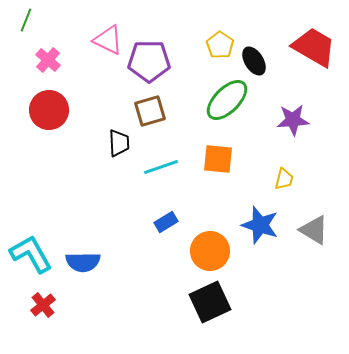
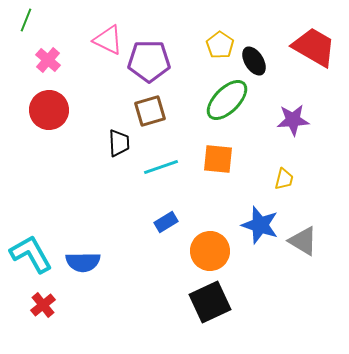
gray triangle: moved 11 px left, 11 px down
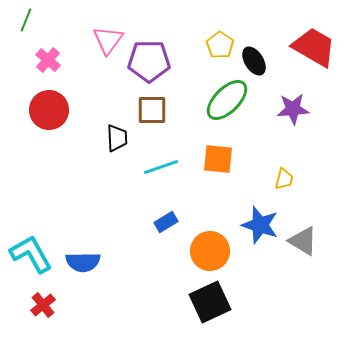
pink triangle: rotated 40 degrees clockwise
brown square: moved 2 px right, 1 px up; rotated 16 degrees clockwise
purple star: moved 11 px up
black trapezoid: moved 2 px left, 5 px up
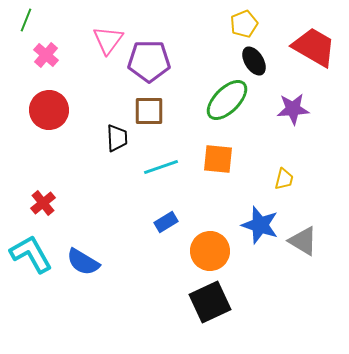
yellow pentagon: moved 24 px right, 21 px up; rotated 16 degrees clockwise
pink cross: moved 2 px left, 5 px up
brown square: moved 3 px left, 1 px down
blue semicircle: rotated 32 degrees clockwise
red cross: moved 102 px up
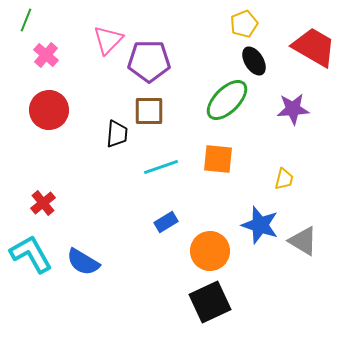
pink triangle: rotated 8 degrees clockwise
black trapezoid: moved 4 px up; rotated 8 degrees clockwise
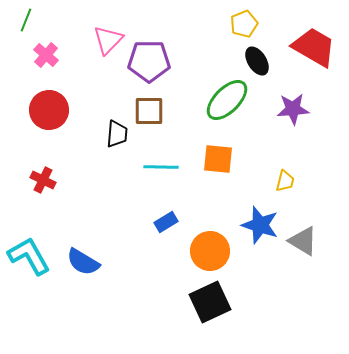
black ellipse: moved 3 px right
cyan line: rotated 20 degrees clockwise
yellow trapezoid: moved 1 px right, 2 px down
red cross: moved 23 px up; rotated 25 degrees counterclockwise
cyan L-shape: moved 2 px left, 2 px down
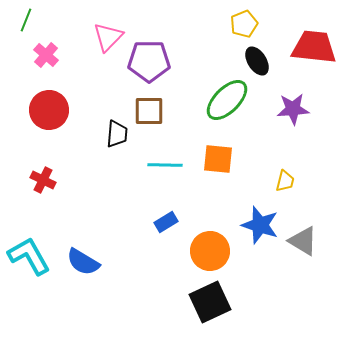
pink triangle: moved 3 px up
red trapezoid: rotated 24 degrees counterclockwise
cyan line: moved 4 px right, 2 px up
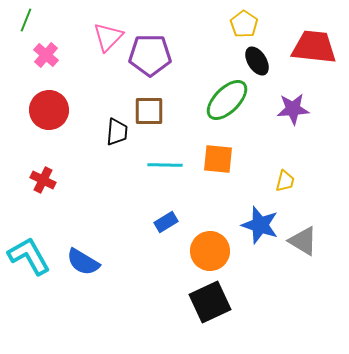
yellow pentagon: rotated 16 degrees counterclockwise
purple pentagon: moved 1 px right, 6 px up
black trapezoid: moved 2 px up
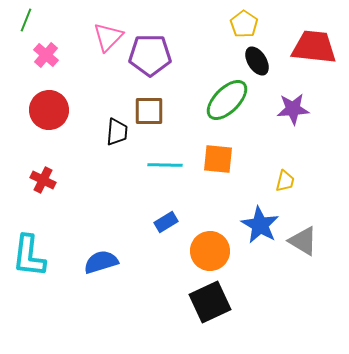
blue star: rotated 12 degrees clockwise
cyan L-shape: rotated 144 degrees counterclockwise
blue semicircle: moved 18 px right; rotated 132 degrees clockwise
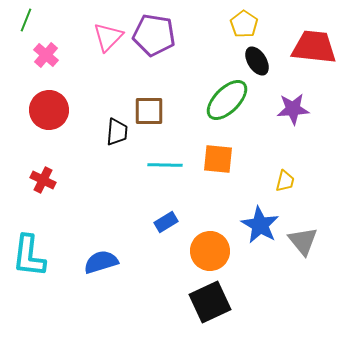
purple pentagon: moved 4 px right, 20 px up; rotated 9 degrees clockwise
gray triangle: rotated 20 degrees clockwise
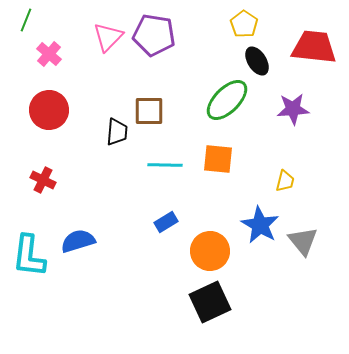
pink cross: moved 3 px right, 1 px up
blue semicircle: moved 23 px left, 21 px up
